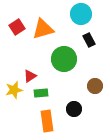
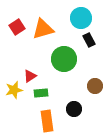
cyan circle: moved 4 px down
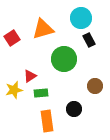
red square: moved 5 px left, 11 px down
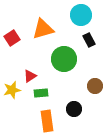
cyan circle: moved 3 px up
yellow star: moved 2 px left
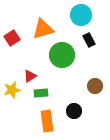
green circle: moved 2 px left, 4 px up
black circle: moved 2 px down
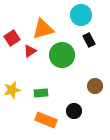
red triangle: moved 25 px up
orange rectangle: moved 1 px left, 1 px up; rotated 60 degrees counterclockwise
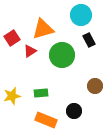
yellow star: moved 6 px down
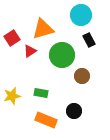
brown circle: moved 13 px left, 10 px up
green rectangle: rotated 16 degrees clockwise
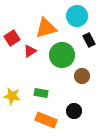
cyan circle: moved 4 px left, 1 px down
orange triangle: moved 3 px right, 1 px up
yellow star: rotated 24 degrees clockwise
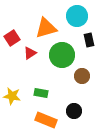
black rectangle: rotated 16 degrees clockwise
red triangle: moved 2 px down
